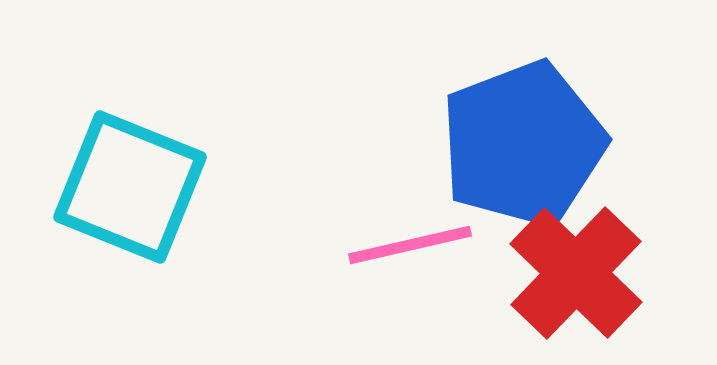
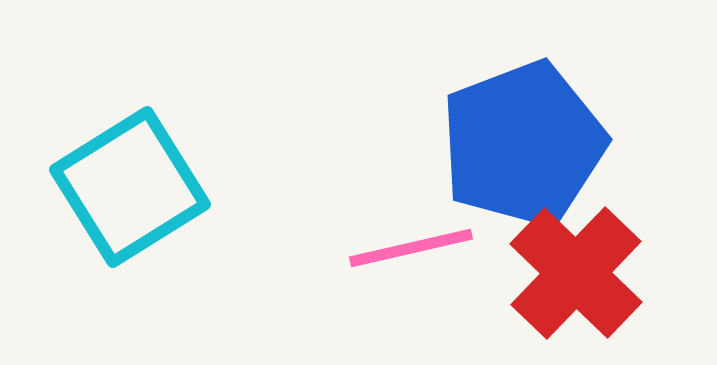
cyan square: rotated 36 degrees clockwise
pink line: moved 1 px right, 3 px down
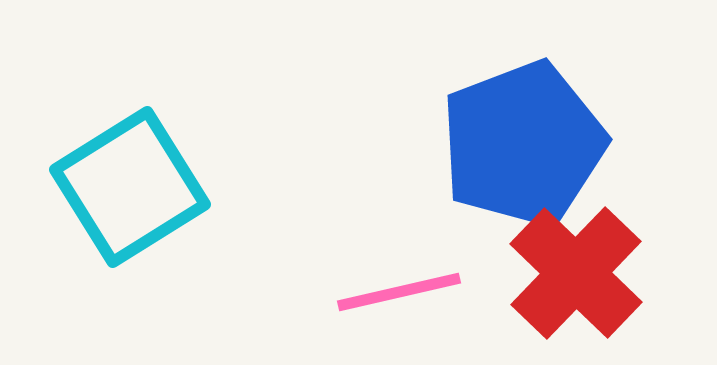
pink line: moved 12 px left, 44 px down
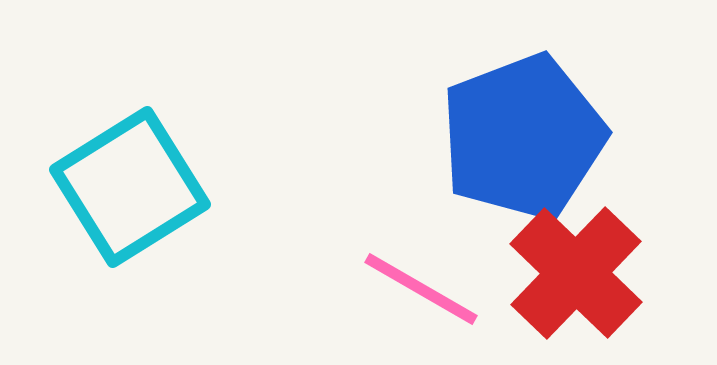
blue pentagon: moved 7 px up
pink line: moved 22 px right, 3 px up; rotated 43 degrees clockwise
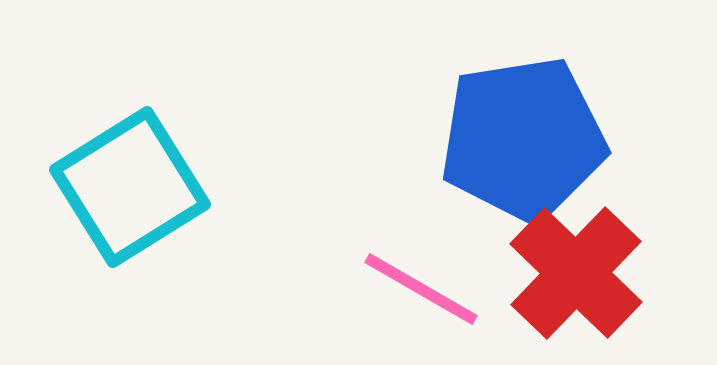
blue pentagon: moved 2 px down; rotated 12 degrees clockwise
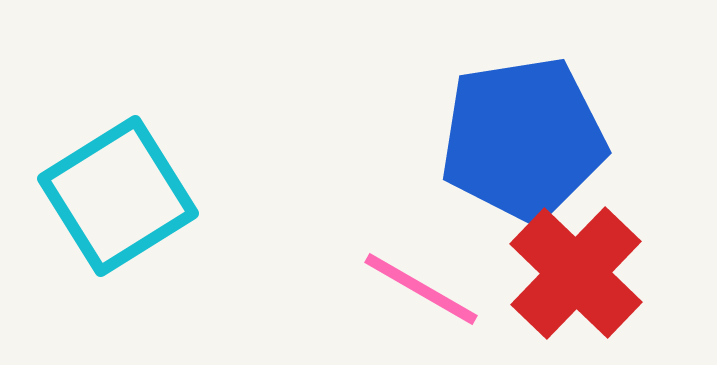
cyan square: moved 12 px left, 9 px down
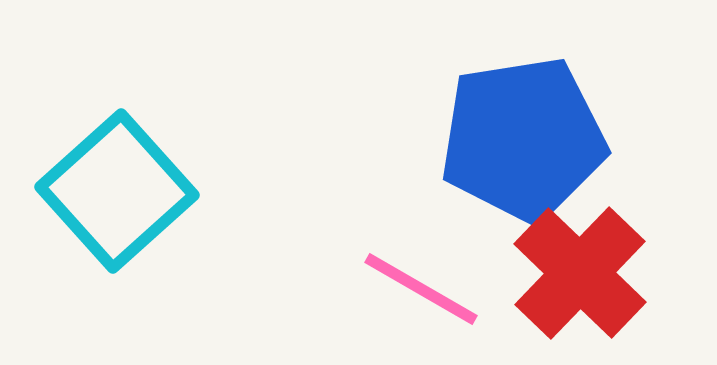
cyan square: moved 1 px left, 5 px up; rotated 10 degrees counterclockwise
red cross: moved 4 px right
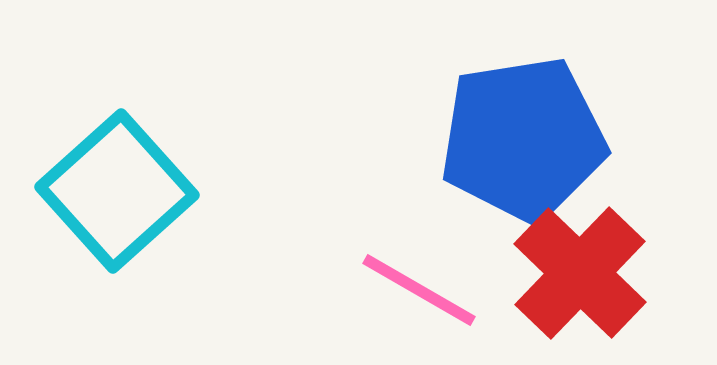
pink line: moved 2 px left, 1 px down
